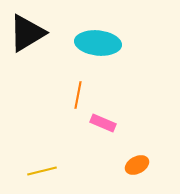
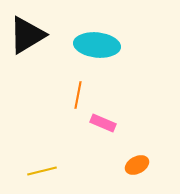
black triangle: moved 2 px down
cyan ellipse: moved 1 px left, 2 px down
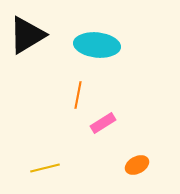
pink rectangle: rotated 55 degrees counterclockwise
yellow line: moved 3 px right, 3 px up
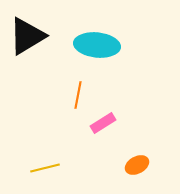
black triangle: moved 1 px down
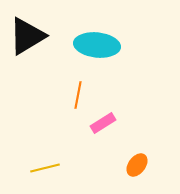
orange ellipse: rotated 25 degrees counterclockwise
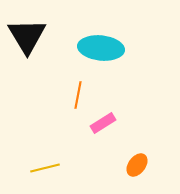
black triangle: rotated 30 degrees counterclockwise
cyan ellipse: moved 4 px right, 3 px down
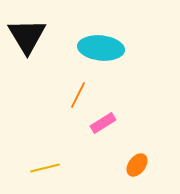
orange line: rotated 16 degrees clockwise
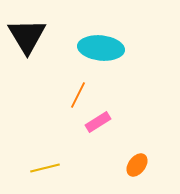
pink rectangle: moved 5 px left, 1 px up
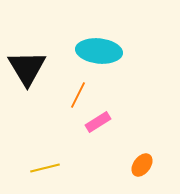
black triangle: moved 32 px down
cyan ellipse: moved 2 px left, 3 px down
orange ellipse: moved 5 px right
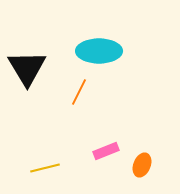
cyan ellipse: rotated 6 degrees counterclockwise
orange line: moved 1 px right, 3 px up
pink rectangle: moved 8 px right, 29 px down; rotated 10 degrees clockwise
orange ellipse: rotated 15 degrees counterclockwise
